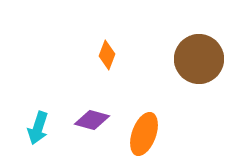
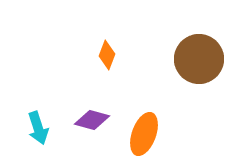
cyan arrow: rotated 36 degrees counterclockwise
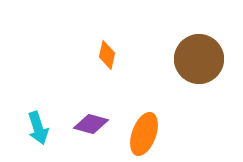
orange diamond: rotated 8 degrees counterclockwise
purple diamond: moved 1 px left, 4 px down
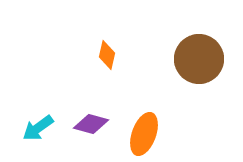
cyan arrow: rotated 72 degrees clockwise
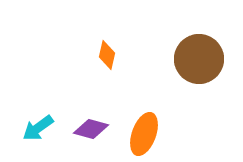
purple diamond: moved 5 px down
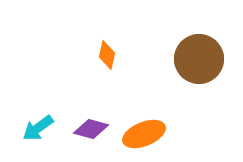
orange ellipse: rotated 48 degrees clockwise
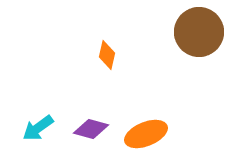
brown circle: moved 27 px up
orange ellipse: moved 2 px right
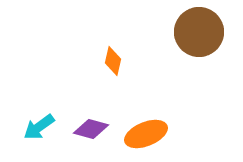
orange diamond: moved 6 px right, 6 px down
cyan arrow: moved 1 px right, 1 px up
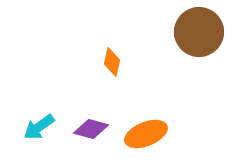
orange diamond: moved 1 px left, 1 px down
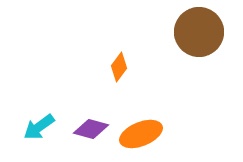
orange diamond: moved 7 px right, 5 px down; rotated 24 degrees clockwise
orange ellipse: moved 5 px left
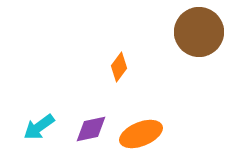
purple diamond: rotated 28 degrees counterclockwise
